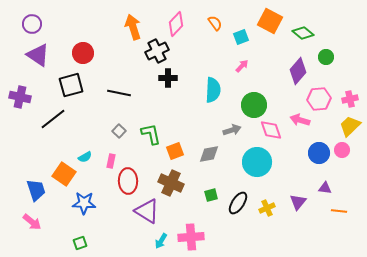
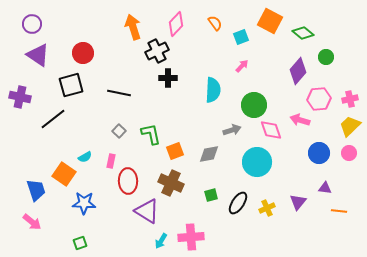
pink circle at (342, 150): moved 7 px right, 3 px down
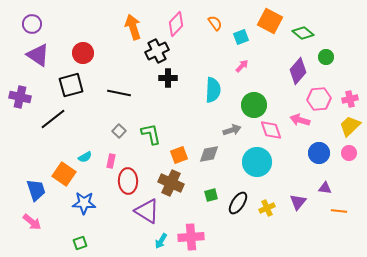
orange square at (175, 151): moved 4 px right, 4 px down
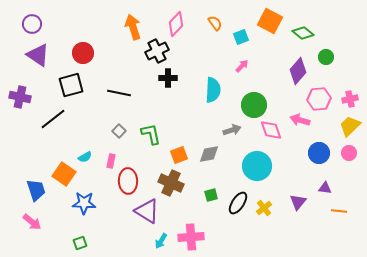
cyan circle at (257, 162): moved 4 px down
yellow cross at (267, 208): moved 3 px left; rotated 14 degrees counterclockwise
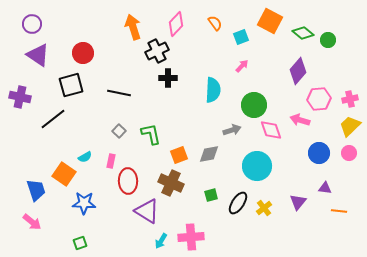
green circle at (326, 57): moved 2 px right, 17 px up
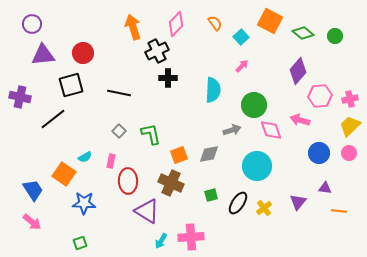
cyan square at (241, 37): rotated 21 degrees counterclockwise
green circle at (328, 40): moved 7 px right, 4 px up
purple triangle at (38, 55): moved 5 px right; rotated 40 degrees counterclockwise
pink hexagon at (319, 99): moved 1 px right, 3 px up
blue trapezoid at (36, 190): moved 3 px left; rotated 15 degrees counterclockwise
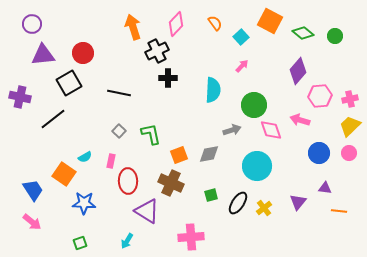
black square at (71, 85): moved 2 px left, 2 px up; rotated 15 degrees counterclockwise
cyan arrow at (161, 241): moved 34 px left
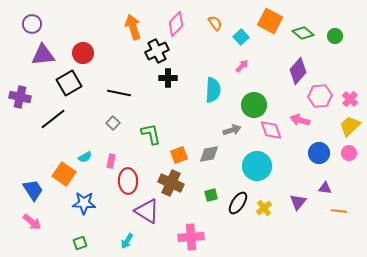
pink cross at (350, 99): rotated 35 degrees counterclockwise
gray square at (119, 131): moved 6 px left, 8 px up
